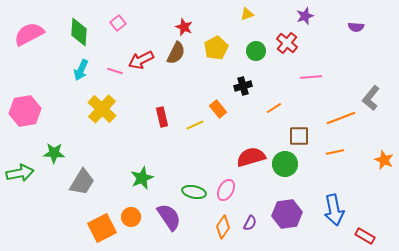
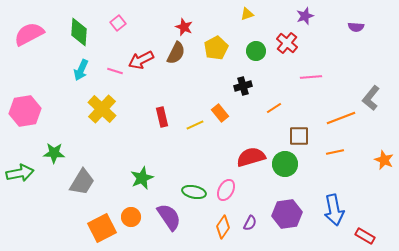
orange rectangle at (218, 109): moved 2 px right, 4 px down
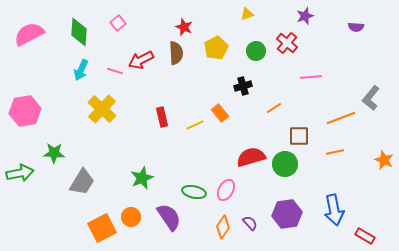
brown semicircle at (176, 53): rotated 30 degrees counterclockwise
purple semicircle at (250, 223): rotated 70 degrees counterclockwise
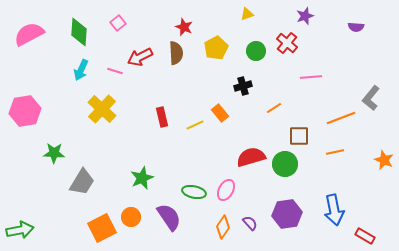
red arrow at (141, 60): moved 1 px left, 3 px up
green arrow at (20, 173): moved 57 px down
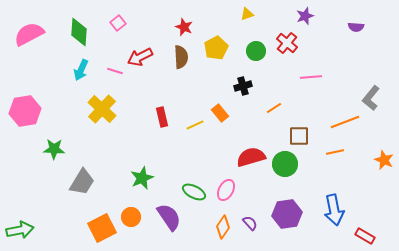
brown semicircle at (176, 53): moved 5 px right, 4 px down
orange line at (341, 118): moved 4 px right, 4 px down
green star at (54, 153): moved 4 px up
green ellipse at (194, 192): rotated 15 degrees clockwise
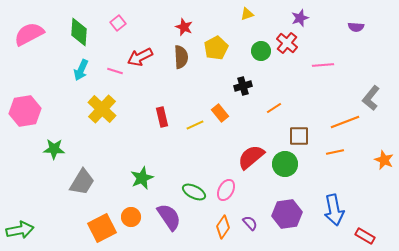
purple star at (305, 16): moved 5 px left, 2 px down
green circle at (256, 51): moved 5 px right
pink line at (311, 77): moved 12 px right, 12 px up
red semicircle at (251, 157): rotated 24 degrees counterclockwise
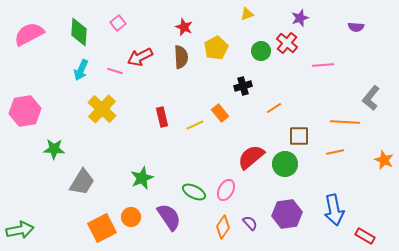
orange line at (345, 122): rotated 24 degrees clockwise
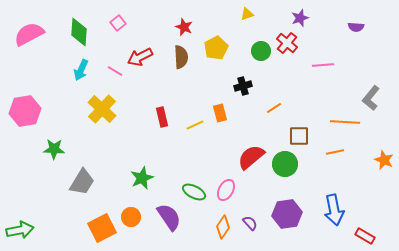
pink line at (115, 71): rotated 14 degrees clockwise
orange rectangle at (220, 113): rotated 24 degrees clockwise
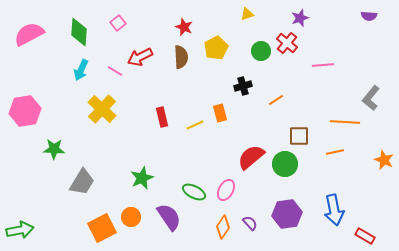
purple semicircle at (356, 27): moved 13 px right, 11 px up
orange line at (274, 108): moved 2 px right, 8 px up
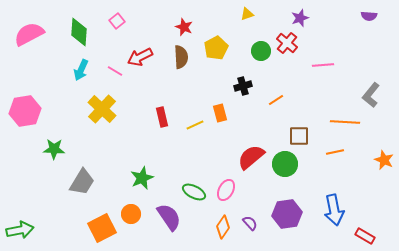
pink square at (118, 23): moved 1 px left, 2 px up
gray L-shape at (371, 98): moved 3 px up
orange circle at (131, 217): moved 3 px up
